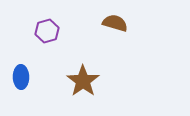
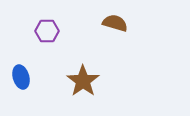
purple hexagon: rotated 15 degrees clockwise
blue ellipse: rotated 15 degrees counterclockwise
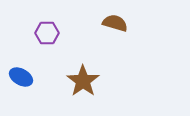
purple hexagon: moved 2 px down
blue ellipse: rotated 45 degrees counterclockwise
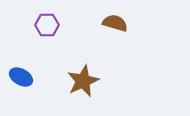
purple hexagon: moved 8 px up
brown star: rotated 12 degrees clockwise
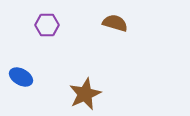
brown star: moved 2 px right, 13 px down
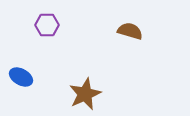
brown semicircle: moved 15 px right, 8 px down
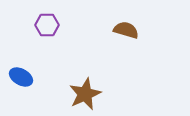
brown semicircle: moved 4 px left, 1 px up
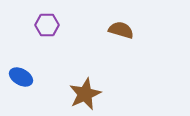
brown semicircle: moved 5 px left
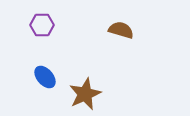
purple hexagon: moved 5 px left
blue ellipse: moved 24 px right; rotated 20 degrees clockwise
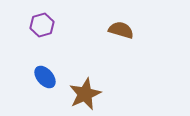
purple hexagon: rotated 15 degrees counterclockwise
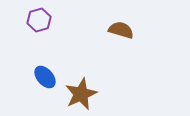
purple hexagon: moved 3 px left, 5 px up
brown star: moved 4 px left
